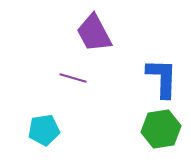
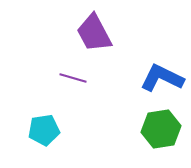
blue L-shape: rotated 66 degrees counterclockwise
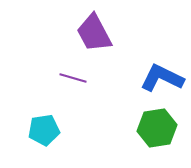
green hexagon: moved 4 px left, 1 px up
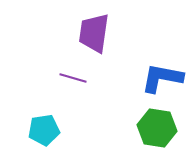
purple trapezoid: rotated 36 degrees clockwise
blue L-shape: rotated 15 degrees counterclockwise
green hexagon: rotated 18 degrees clockwise
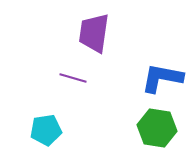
cyan pentagon: moved 2 px right
